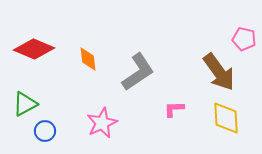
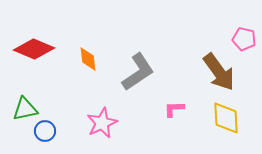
green triangle: moved 5 px down; rotated 16 degrees clockwise
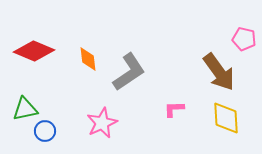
red diamond: moved 2 px down
gray L-shape: moved 9 px left
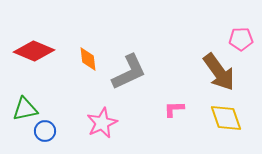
pink pentagon: moved 3 px left; rotated 15 degrees counterclockwise
gray L-shape: rotated 9 degrees clockwise
yellow diamond: rotated 16 degrees counterclockwise
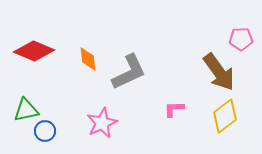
green triangle: moved 1 px right, 1 px down
yellow diamond: moved 1 px left, 2 px up; rotated 72 degrees clockwise
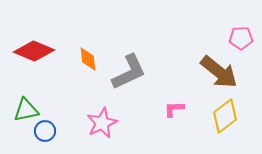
pink pentagon: moved 1 px up
brown arrow: rotated 15 degrees counterclockwise
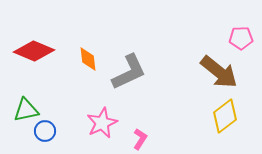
pink L-shape: moved 34 px left, 30 px down; rotated 125 degrees clockwise
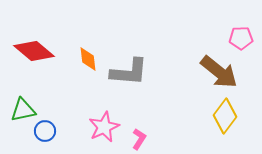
red diamond: rotated 18 degrees clockwise
gray L-shape: rotated 30 degrees clockwise
green triangle: moved 3 px left
yellow diamond: rotated 16 degrees counterclockwise
pink star: moved 2 px right, 4 px down
pink L-shape: moved 1 px left
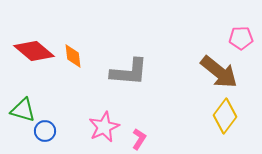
orange diamond: moved 15 px left, 3 px up
green triangle: rotated 28 degrees clockwise
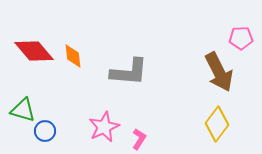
red diamond: rotated 9 degrees clockwise
brown arrow: rotated 24 degrees clockwise
yellow diamond: moved 8 px left, 8 px down
